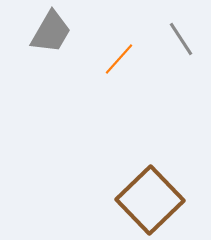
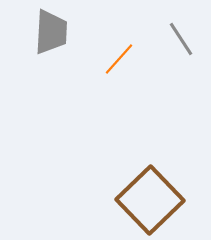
gray trapezoid: rotated 27 degrees counterclockwise
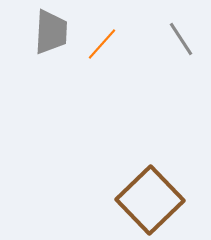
orange line: moved 17 px left, 15 px up
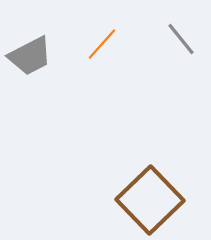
gray trapezoid: moved 21 px left, 24 px down; rotated 60 degrees clockwise
gray line: rotated 6 degrees counterclockwise
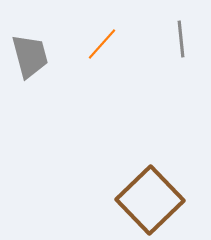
gray line: rotated 33 degrees clockwise
gray trapezoid: rotated 78 degrees counterclockwise
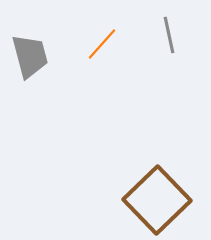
gray line: moved 12 px left, 4 px up; rotated 6 degrees counterclockwise
brown square: moved 7 px right
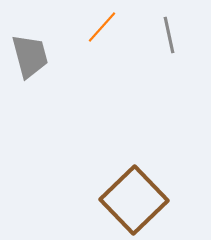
orange line: moved 17 px up
brown square: moved 23 px left
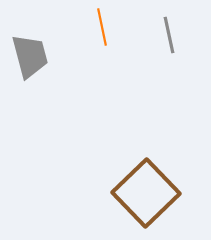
orange line: rotated 54 degrees counterclockwise
brown square: moved 12 px right, 7 px up
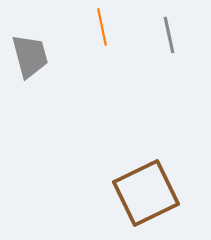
brown square: rotated 18 degrees clockwise
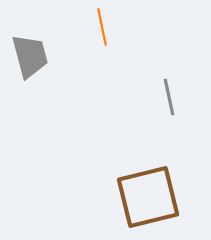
gray line: moved 62 px down
brown square: moved 2 px right, 4 px down; rotated 12 degrees clockwise
